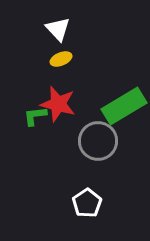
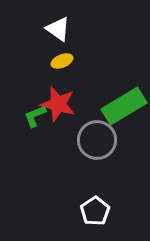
white triangle: rotated 12 degrees counterclockwise
yellow ellipse: moved 1 px right, 2 px down
green L-shape: rotated 15 degrees counterclockwise
gray circle: moved 1 px left, 1 px up
white pentagon: moved 8 px right, 8 px down
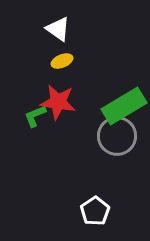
red star: moved 2 px up; rotated 6 degrees counterclockwise
gray circle: moved 20 px right, 4 px up
